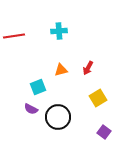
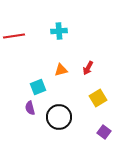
purple semicircle: moved 1 px left, 1 px up; rotated 48 degrees clockwise
black circle: moved 1 px right
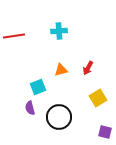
purple square: moved 1 px right; rotated 24 degrees counterclockwise
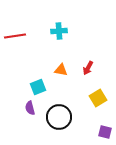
red line: moved 1 px right
orange triangle: rotated 24 degrees clockwise
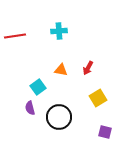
cyan square: rotated 14 degrees counterclockwise
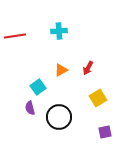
orange triangle: rotated 40 degrees counterclockwise
purple square: rotated 24 degrees counterclockwise
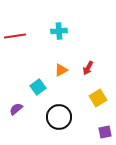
purple semicircle: moved 14 px left, 1 px down; rotated 64 degrees clockwise
